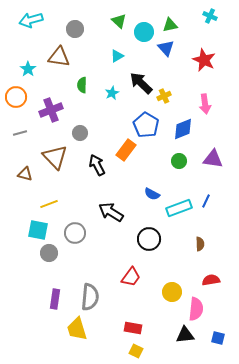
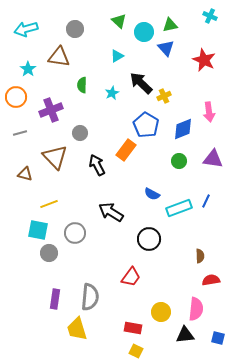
cyan arrow at (31, 20): moved 5 px left, 9 px down
pink arrow at (205, 104): moved 4 px right, 8 px down
brown semicircle at (200, 244): moved 12 px down
yellow circle at (172, 292): moved 11 px left, 20 px down
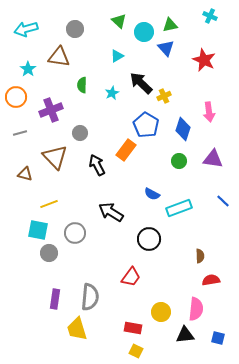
blue diamond at (183, 129): rotated 50 degrees counterclockwise
blue line at (206, 201): moved 17 px right; rotated 72 degrees counterclockwise
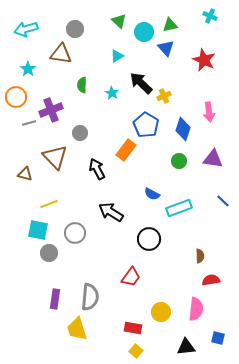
brown triangle at (59, 57): moved 2 px right, 3 px up
cyan star at (112, 93): rotated 16 degrees counterclockwise
gray line at (20, 133): moved 9 px right, 10 px up
black arrow at (97, 165): moved 4 px down
black triangle at (185, 335): moved 1 px right, 12 px down
yellow square at (136, 351): rotated 16 degrees clockwise
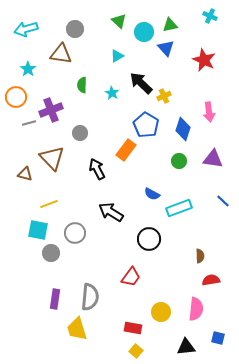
brown triangle at (55, 157): moved 3 px left, 1 px down
gray circle at (49, 253): moved 2 px right
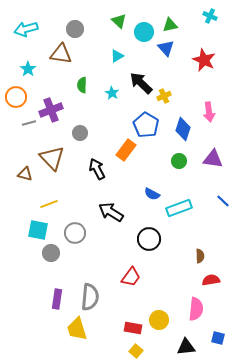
purple rectangle at (55, 299): moved 2 px right
yellow circle at (161, 312): moved 2 px left, 8 px down
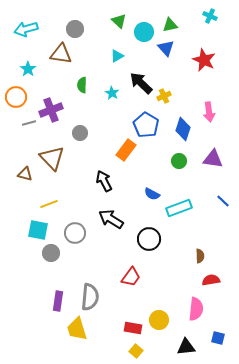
black arrow at (97, 169): moved 7 px right, 12 px down
black arrow at (111, 212): moved 7 px down
purple rectangle at (57, 299): moved 1 px right, 2 px down
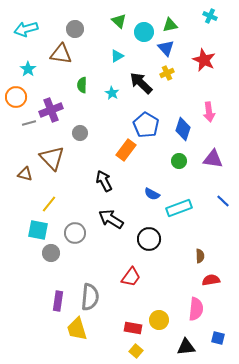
yellow cross at (164, 96): moved 3 px right, 23 px up
yellow line at (49, 204): rotated 30 degrees counterclockwise
